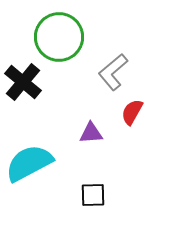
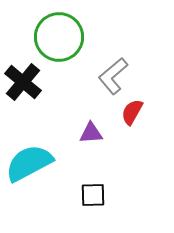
gray L-shape: moved 4 px down
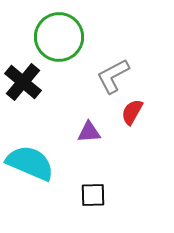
gray L-shape: rotated 12 degrees clockwise
purple triangle: moved 2 px left, 1 px up
cyan semicircle: moved 1 px right; rotated 51 degrees clockwise
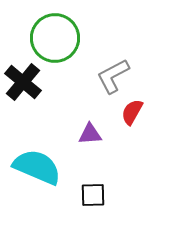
green circle: moved 4 px left, 1 px down
purple triangle: moved 1 px right, 2 px down
cyan semicircle: moved 7 px right, 4 px down
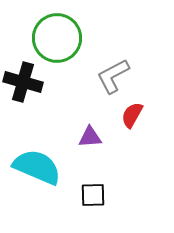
green circle: moved 2 px right
black cross: rotated 24 degrees counterclockwise
red semicircle: moved 3 px down
purple triangle: moved 3 px down
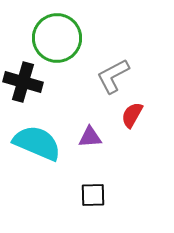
cyan semicircle: moved 24 px up
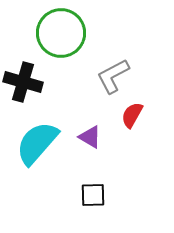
green circle: moved 4 px right, 5 px up
purple triangle: rotated 35 degrees clockwise
cyan semicircle: rotated 72 degrees counterclockwise
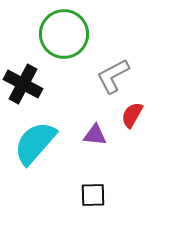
green circle: moved 3 px right, 1 px down
black cross: moved 2 px down; rotated 12 degrees clockwise
purple triangle: moved 5 px right, 2 px up; rotated 25 degrees counterclockwise
cyan semicircle: moved 2 px left
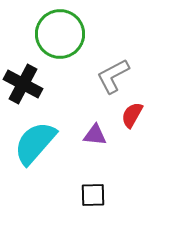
green circle: moved 4 px left
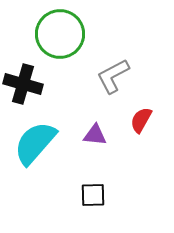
black cross: rotated 12 degrees counterclockwise
red semicircle: moved 9 px right, 5 px down
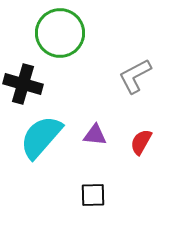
green circle: moved 1 px up
gray L-shape: moved 22 px right
red semicircle: moved 22 px down
cyan semicircle: moved 6 px right, 6 px up
